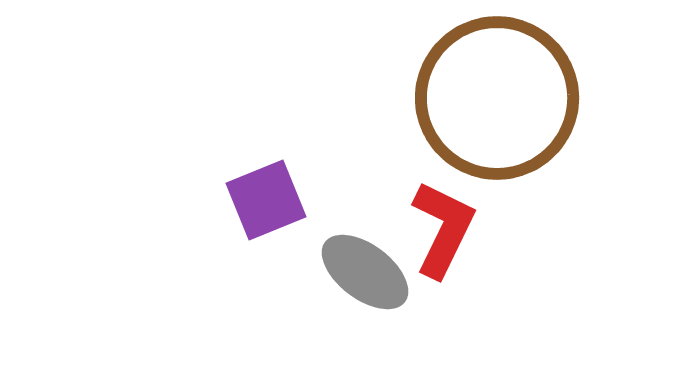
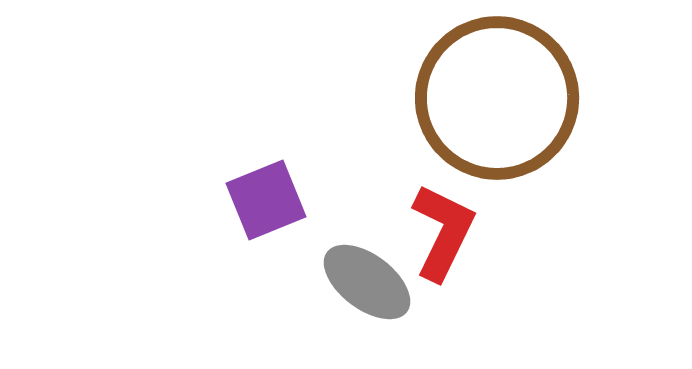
red L-shape: moved 3 px down
gray ellipse: moved 2 px right, 10 px down
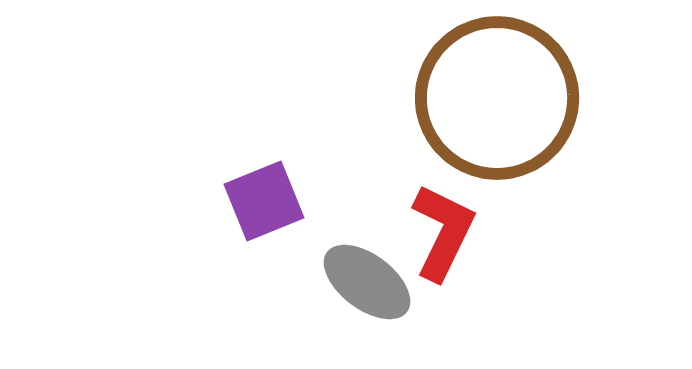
purple square: moved 2 px left, 1 px down
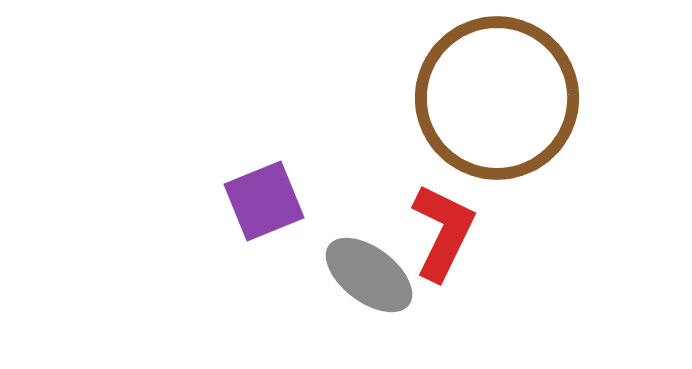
gray ellipse: moved 2 px right, 7 px up
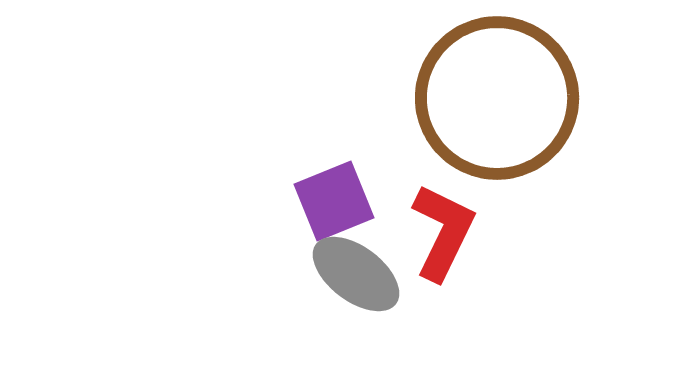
purple square: moved 70 px right
gray ellipse: moved 13 px left, 1 px up
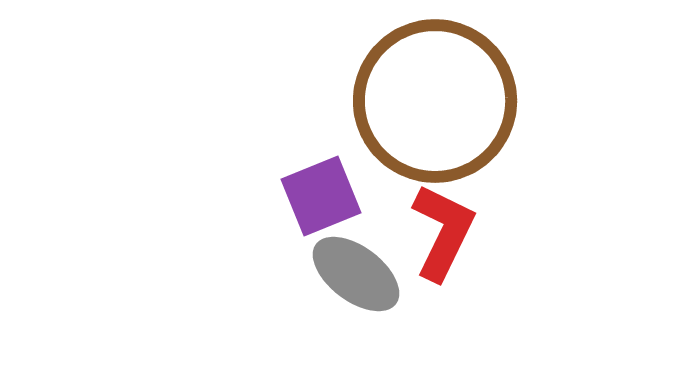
brown circle: moved 62 px left, 3 px down
purple square: moved 13 px left, 5 px up
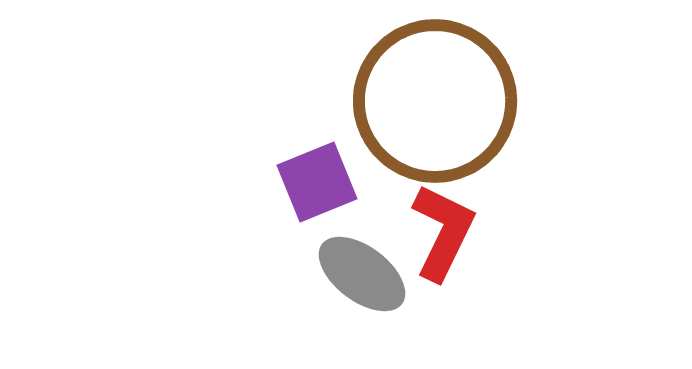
purple square: moved 4 px left, 14 px up
gray ellipse: moved 6 px right
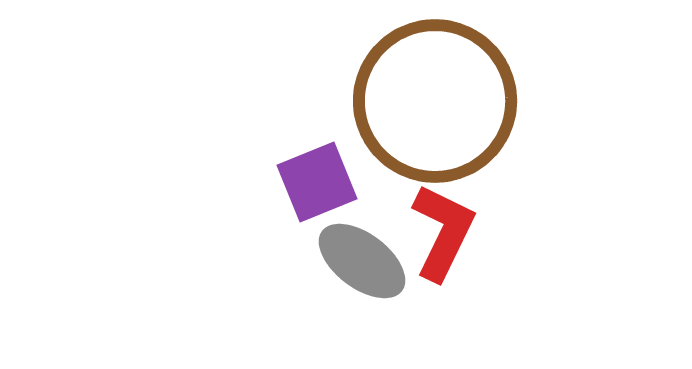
gray ellipse: moved 13 px up
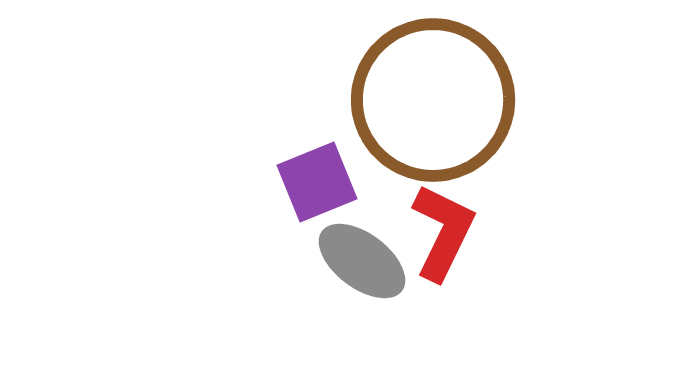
brown circle: moved 2 px left, 1 px up
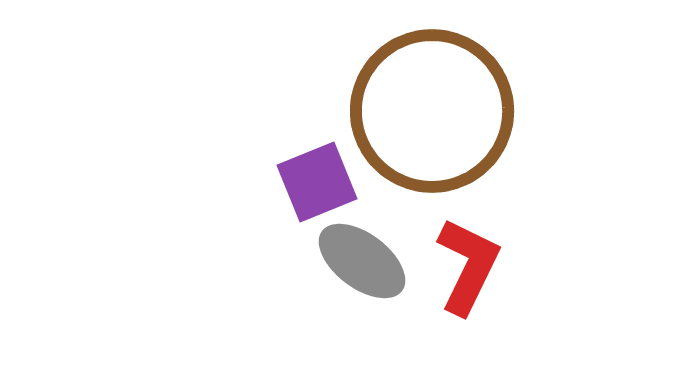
brown circle: moved 1 px left, 11 px down
red L-shape: moved 25 px right, 34 px down
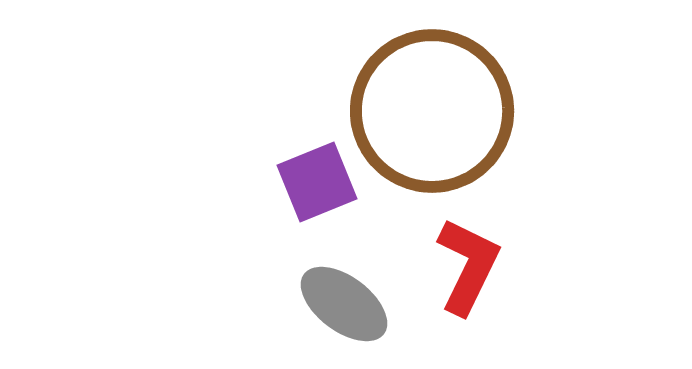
gray ellipse: moved 18 px left, 43 px down
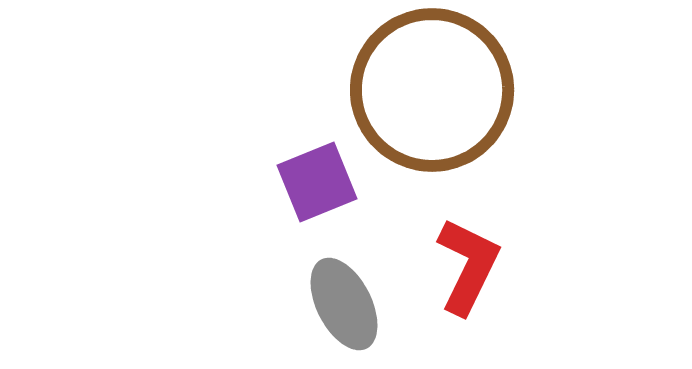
brown circle: moved 21 px up
gray ellipse: rotated 26 degrees clockwise
